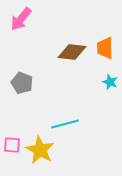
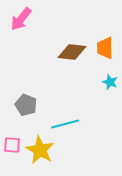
gray pentagon: moved 4 px right, 22 px down
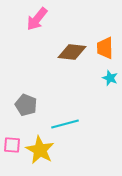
pink arrow: moved 16 px right
cyan star: moved 4 px up
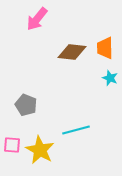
cyan line: moved 11 px right, 6 px down
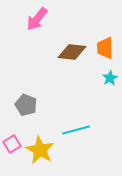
cyan star: rotated 21 degrees clockwise
pink square: moved 1 px up; rotated 36 degrees counterclockwise
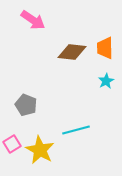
pink arrow: moved 4 px left, 1 px down; rotated 95 degrees counterclockwise
cyan star: moved 4 px left, 3 px down
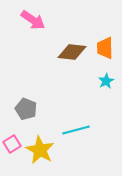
gray pentagon: moved 4 px down
